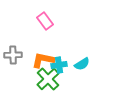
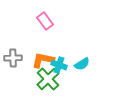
gray cross: moved 3 px down
cyan cross: rotated 28 degrees clockwise
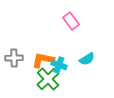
pink rectangle: moved 26 px right
gray cross: moved 1 px right
cyan semicircle: moved 5 px right, 5 px up
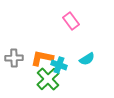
orange L-shape: moved 1 px left, 2 px up
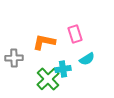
pink rectangle: moved 4 px right, 13 px down; rotated 18 degrees clockwise
orange L-shape: moved 2 px right, 16 px up
cyan cross: moved 4 px right, 4 px down; rotated 28 degrees counterclockwise
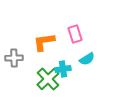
orange L-shape: rotated 20 degrees counterclockwise
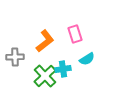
orange L-shape: moved 1 px right, 1 px up; rotated 150 degrees clockwise
gray cross: moved 1 px right, 1 px up
green cross: moved 3 px left, 3 px up
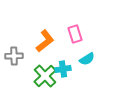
gray cross: moved 1 px left, 1 px up
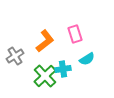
gray cross: moved 1 px right; rotated 30 degrees counterclockwise
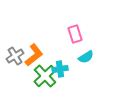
orange L-shape: moved 11 px left, 14 px down
cyan semicircle: moved 1 px left, 2 px up
cyan cross: moved 3 px left
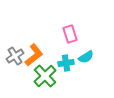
pink rectangle: moved 5 px left
cyan cross: moved 6 px right, 6 px up
